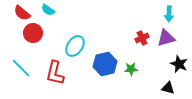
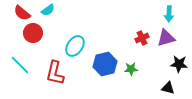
cyan semicircle: rotated 72 degrees counterclockwise
black star: rotated 18 degrees counterclockwise
cyan line: moved 1 px left, 3 px up
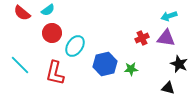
cyan arrow: moved 2 px down; rotated 70 degrees clockwise
red circle: moved 19 px right
purple triangle: rotated 24 degrees clockwise
black star: rotated 18 degrees clockwise
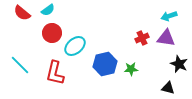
cyan ellipse: rotated 15 degrees clockwise
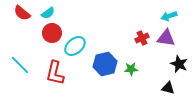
cyan semicircle: moved 3 px down
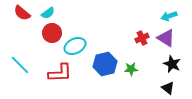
purple triangle: rotated 24 degrees clockwise
cyan ellipse: rotated 15 degrees clockwise
black star: moved 7 px left
red L-shape: moved 5 px right; rotated 105 degrees counterclockwise
black triangle: rotated 24 degrees clockwise
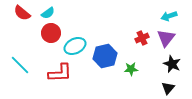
red circle: moved 1 px left
purple triangle: rotated 36 degrees clockwise
blue hexagon: moved 8 px up
black triangle: rotated 32 degrees clockwise
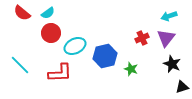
green star: rotated 24 degrees clockwise
black triangle: moved 14 px right, 1 px up; rotated 32 degrees clockwise
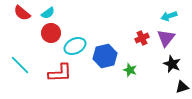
green star: moved 1 px left, 1 px down
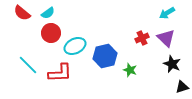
cyan arrow: moved 2 px left, 3 px up; rotated 14 degrees counterclockwise
purple triangle: rotated 24 degrees counterclockwise
cyan line: moved 8 px right
